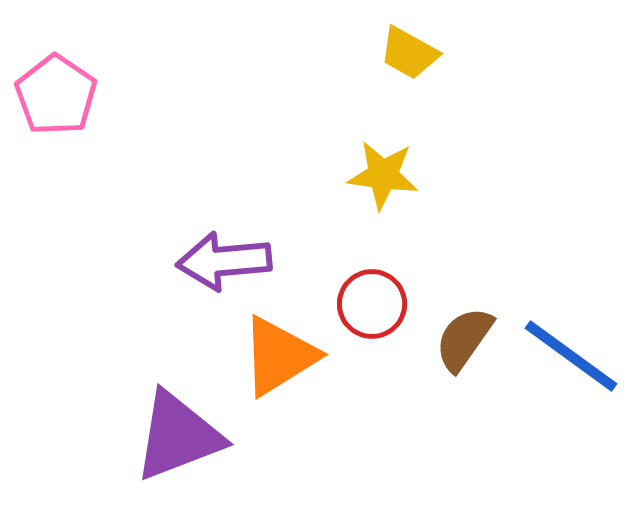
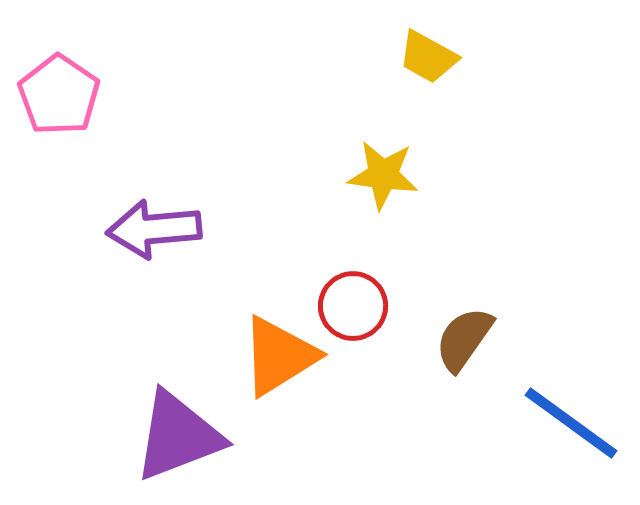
yellow trapezoid: moved 19 px right, 4 px down
pink pentagon: moved 3 px right
purple arrow: moved 70 px left, 32 px up
red circle: moved 19 px left, 2 px down
blue line: moved 67 px down
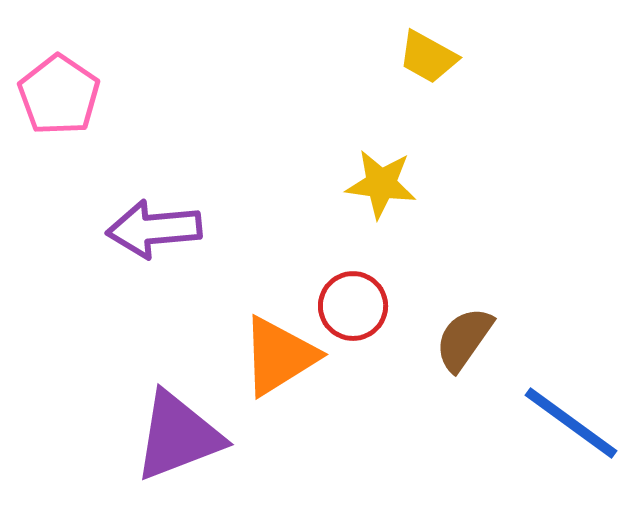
yellow star: moved 2 px left, 9 px down
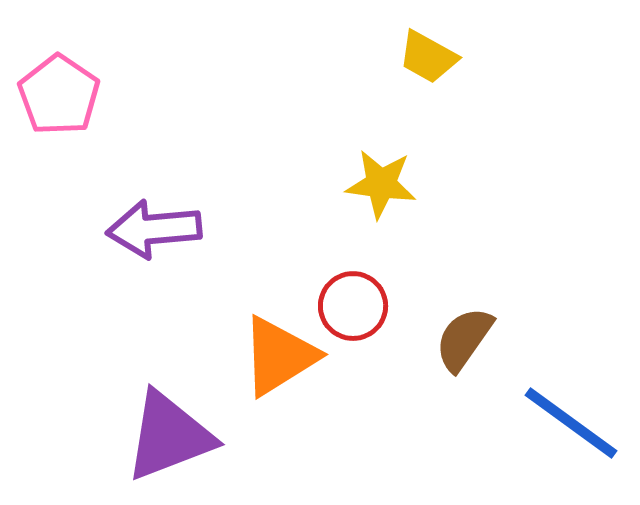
purple triangle: moved 9 px left
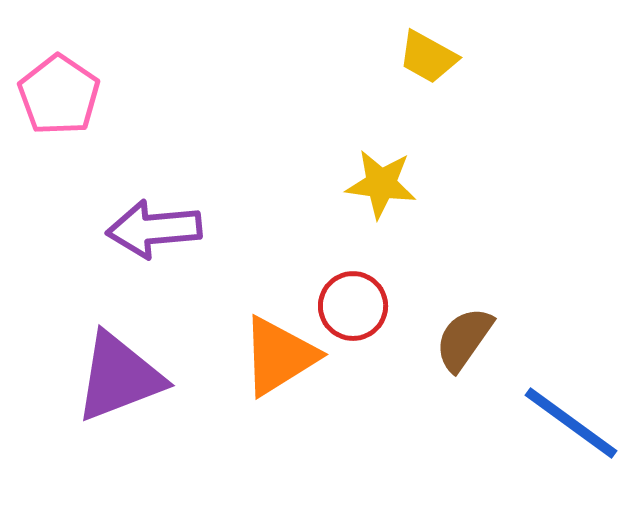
purple triangle: moved 50 px left, 59 px up
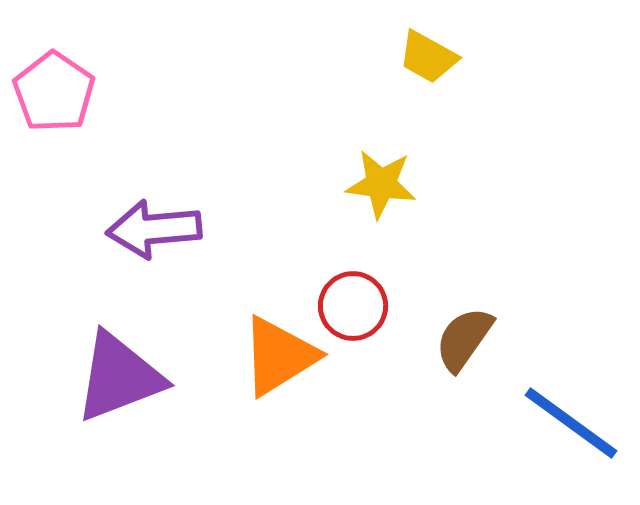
pink pentagon: moved 5 px left, 3 px up
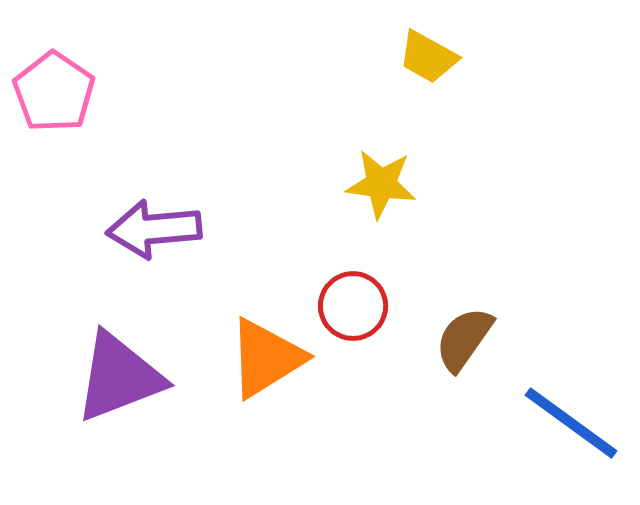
orange triangle: moved 13 px left, 2 px down
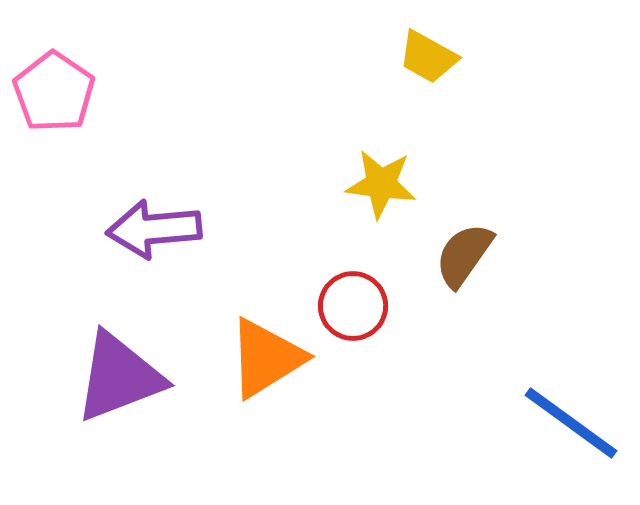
brown semicircle: moved 84 px up
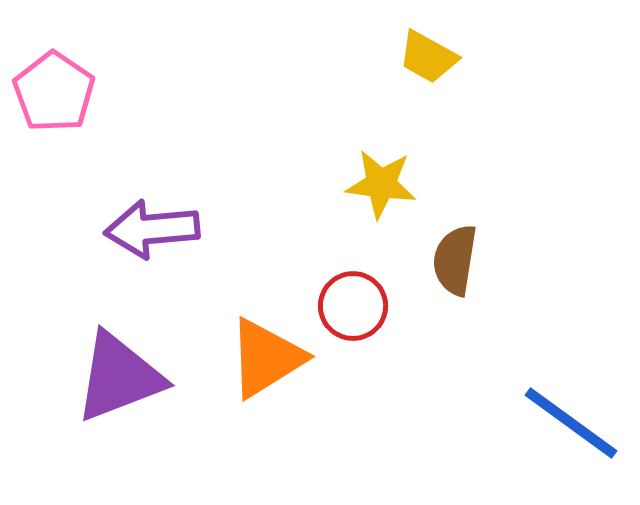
purple arrow: moved 2 px left
brown semicircle: moved 9 px left, 5 px down; rotated 26 degrees counterclockwise
